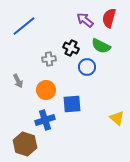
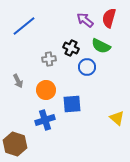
brown hexagon: moved 10 px left
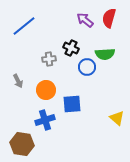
green semicircle: moved 4 px right, 8 px down; rotated 30 degrees counterclockwise
brown hexagon: moved 7 px right; rotated 10 degrees counterclockwise
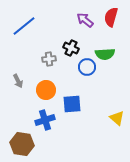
red semicircle: moved 2 px right, 1 px up
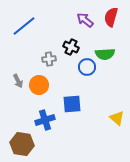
black cross: moved 1 px up
orange circle: moved 7 px left, 5 px up
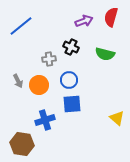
purple arrow: moved 1 px left, 1 px down; rotated 120 degrees clockwise
blue line: moved 3 px left
green semicircle: rotated 18 degrees clockwise
blue circle: moved 18 px left, 13 px down
